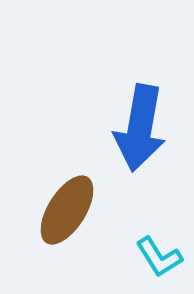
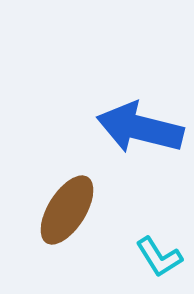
blue arrow: rotated 94 degrees clockwise
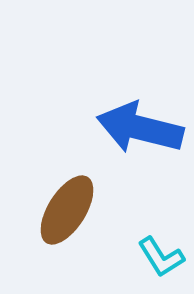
cyan L-shape: moved 2 px right
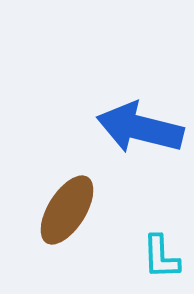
cyan L-shape: rotated 30 degrees clockwise
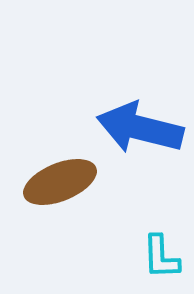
brown ellipse: moved 7 px left, 28 px up; rotated 36 degrees clockwise
